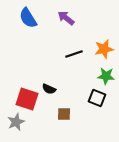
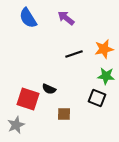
red square: moved 1 px right
gray star: moved 3 px down
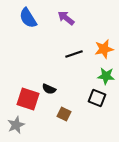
brown square: rotated 24 degrees clockwise
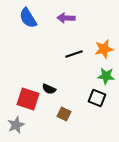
purple arrow: rotated 36 degrees counterclockwise
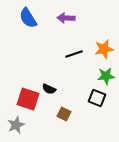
green star: rotated 12 degrees counterclockwise
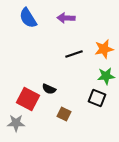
red square: rotated 10 degrees clockwise
gray star: moved 2 px up; rotated 24 degrees clockwise
